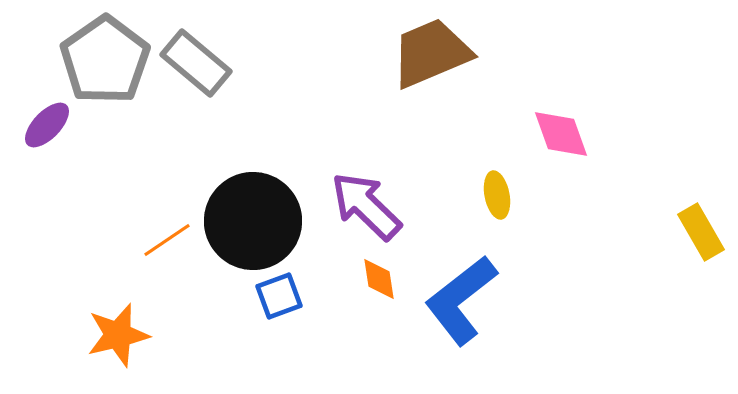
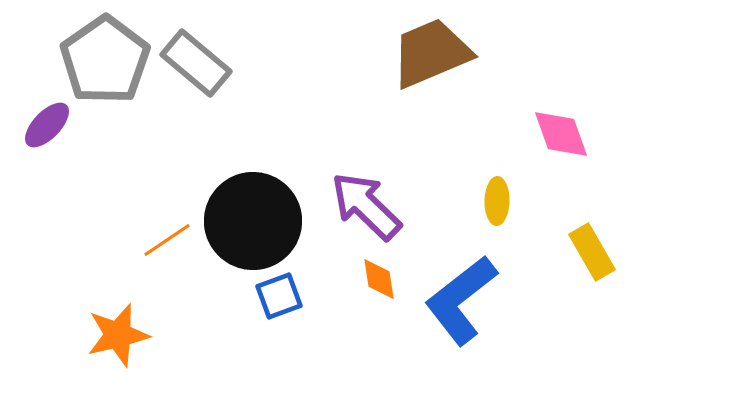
yellow ellipse: moved 6 px down; rotated 12 degrees clockwise
yellow rectangle: moved 109 px left, 20 px down
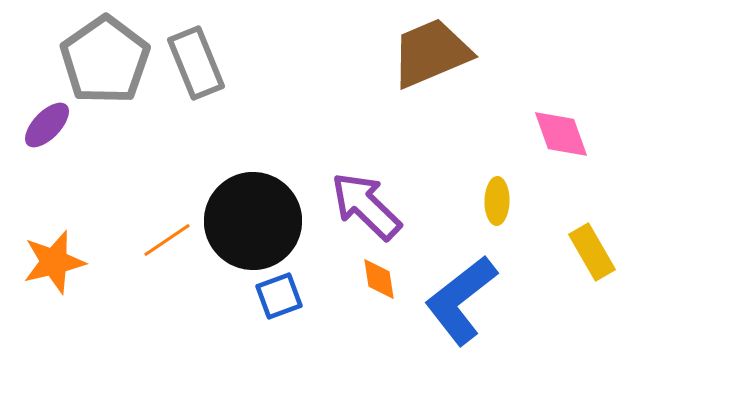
gray rectangle: rotated 28 degrees clockwise
orange star: moved 64 px left, 73 px up
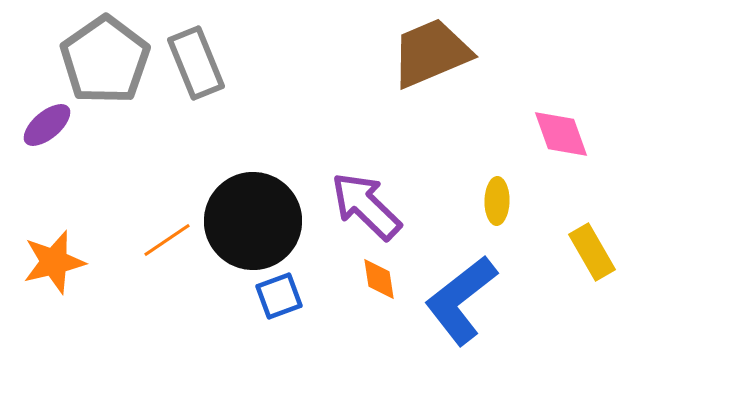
purple ellipse: rotated 6 degrees clockwise
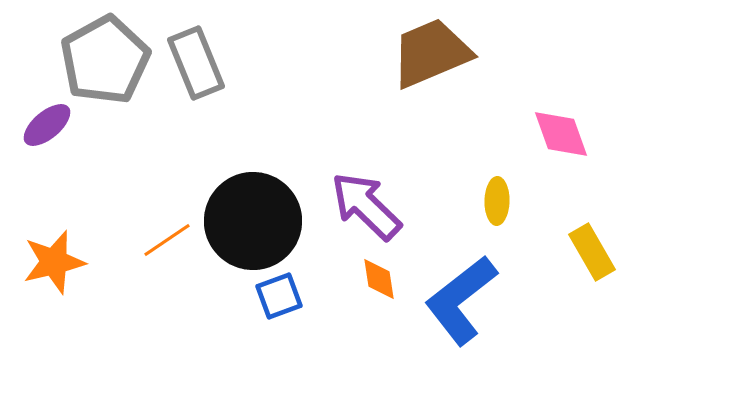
gray pentagon: rotated 6 degrees clockwise
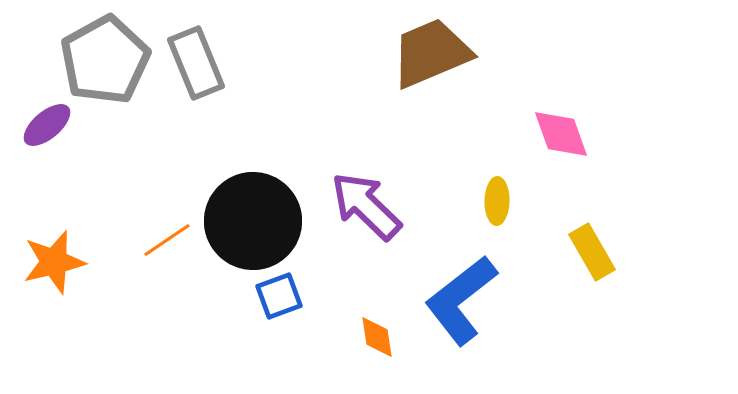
orange diamond: moved 2 px left, 58 px down
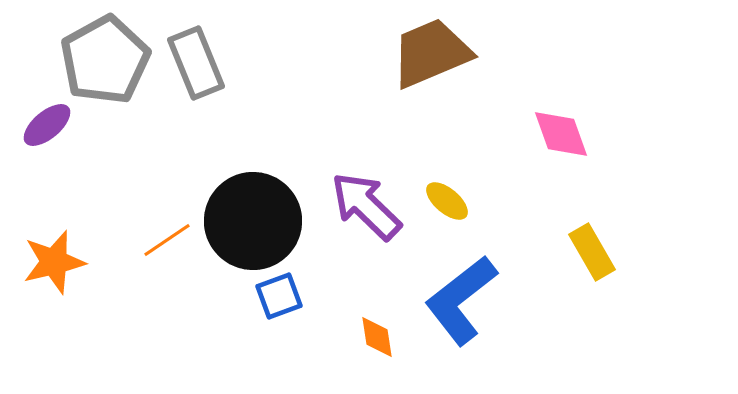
yellow ellipse: moved 50 px left; rotated 51 degrees counterclockwise
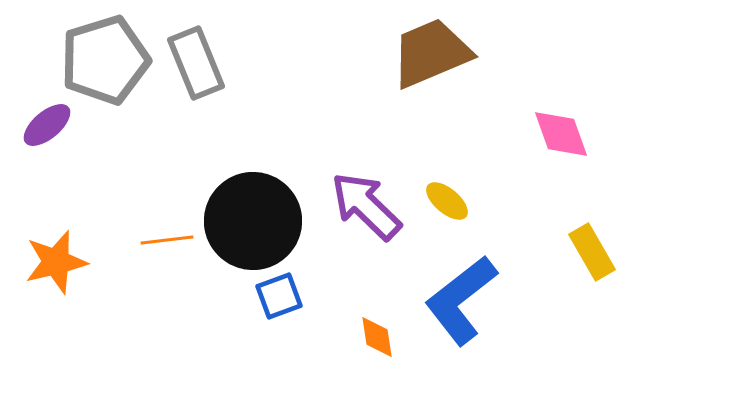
gray pentagon: rotated 12 degrees clockwise
orange line: rotated 27 degrees clockwise
orange star: moved 2 px right
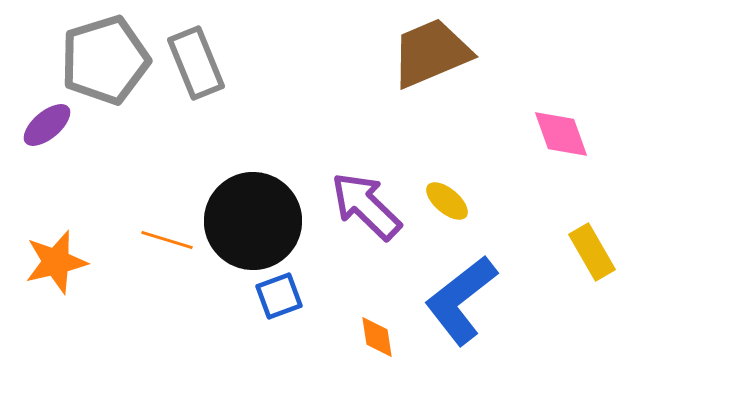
orange line: rotated 24 degrees clockwise
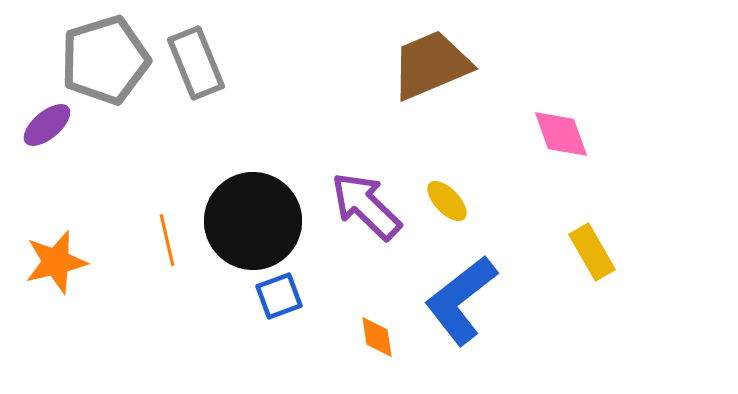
brown trapezoid: moved 12 px down
yellow ellipse: rotated 6 degrees clockwise
orange line: rotated 60 degrees clockwise
